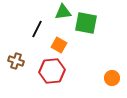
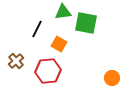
orange square: moved 1 px up
brown cross: rotated 28 degrees clockwise
red hexagon: moved 4 px left
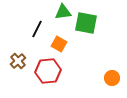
brown cross: moved 2 px right
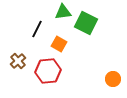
green square: rotated 15 degrees clockwise
orange circle: moved 1 px right, 1 px down
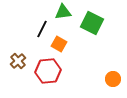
green square: moved 6 px right
black line: moved 5 px right
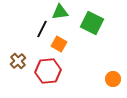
green triangle: moved 3 px left
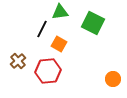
green square: moved 1 px right
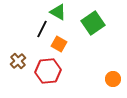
green triangle: moved 2 px left; rotated 36 degrees clockwise
green square: rotated 30 degrees clockwise
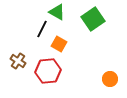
green triangle: moved 1 px left
green square: moved 4 px up
brown cross: rotated 14 degrees counterclockwise
orange circle: moved 3 px left
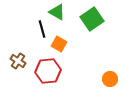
green square: moved 1 px left
black line: rotated 42 degrees counterclockwise
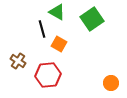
red hexagon: moved 4 px down
orange circle: moved 1 px right, 4 px down
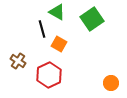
red hexagon: moved 1 px right; rotated 20 degrees counterclockwise
